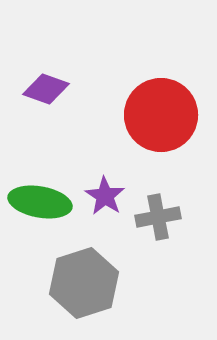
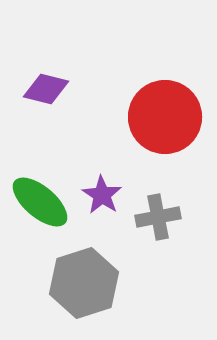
purple diamond: rotated 6 degrees counterclockwise
red circle: moved 4 px right, 2 px down
purple star: moved 3 px left, 1 px up
green ellipse: rotated 30 degrees clockwise
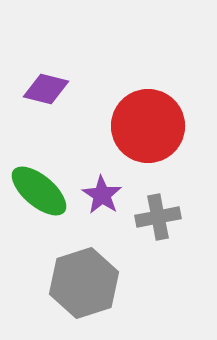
red circle: moved 17 px left, 9 px down
green ellipse: moved 1 px left, 11 px up
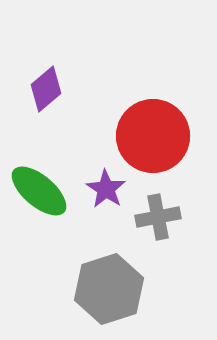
purple diamond: rotated 54 degrees counterclockwise
red circle: moved 5 px right, 10 px down
purple star: moved 4 px right, 6 px up
gray hexagon: moved 25 px right, 6 px down
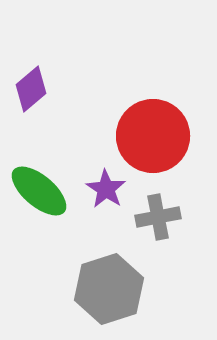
purple diamond: moved 15 px left
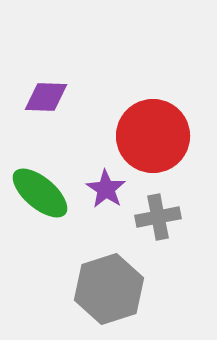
purple diamond: moved 15 px right, 8 px down; rotated 42 degrees clockwise
green ellipse: moved 1 px right, 2 px down
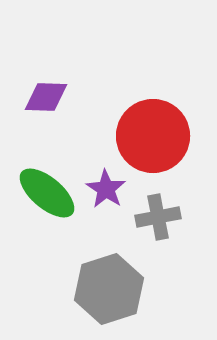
green ellipse: moved 7 px right
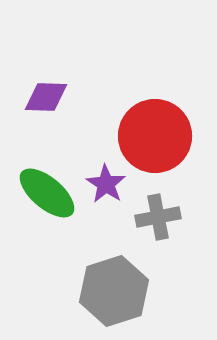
red circle: moved 2 px right
purple star: moved 5 px up
gray hexagon: moved 5 px right, 2 px down
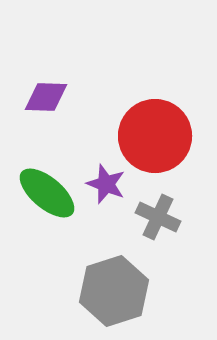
purple star: rotated 12 degrees counterclockwise
gray cross: rotated 36 degrees clockwise
